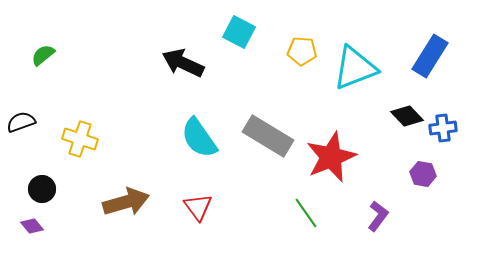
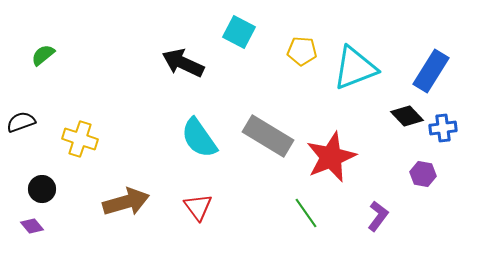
blue rectangle: moved 1 px right, 15 px down
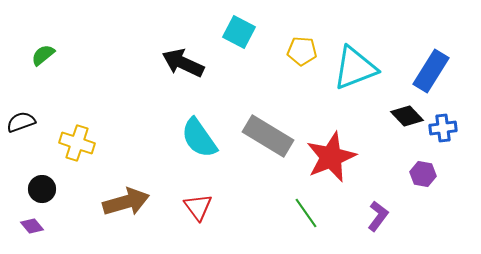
yellow cross: moved 3 px left, 4 px down
